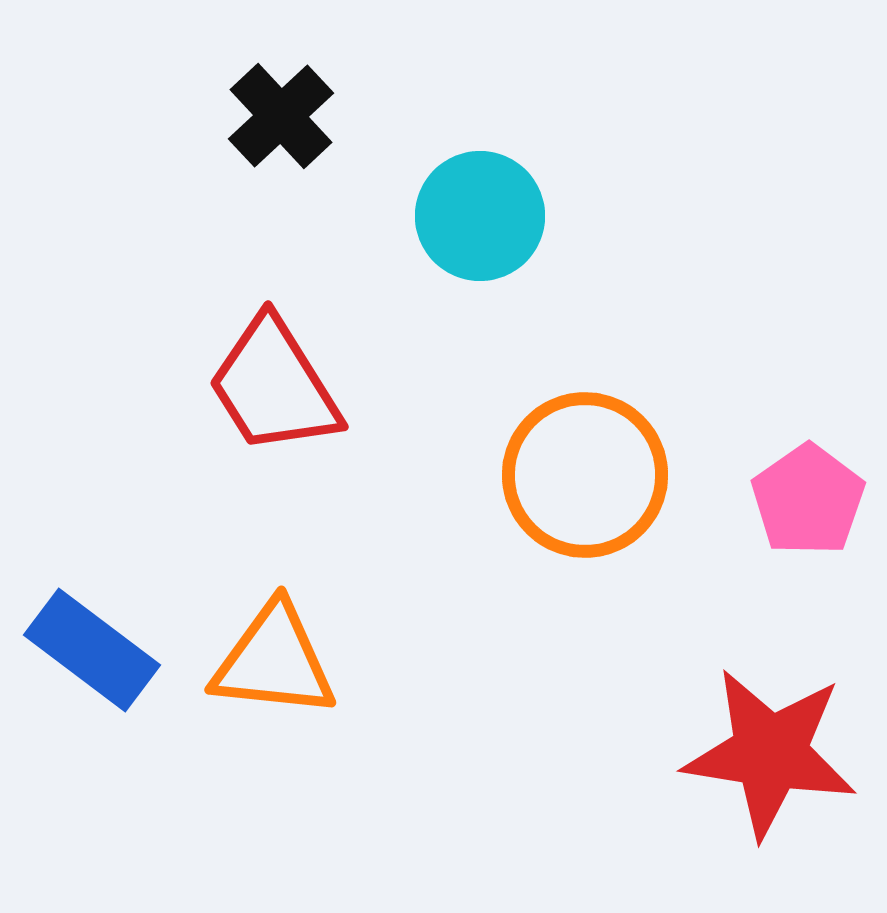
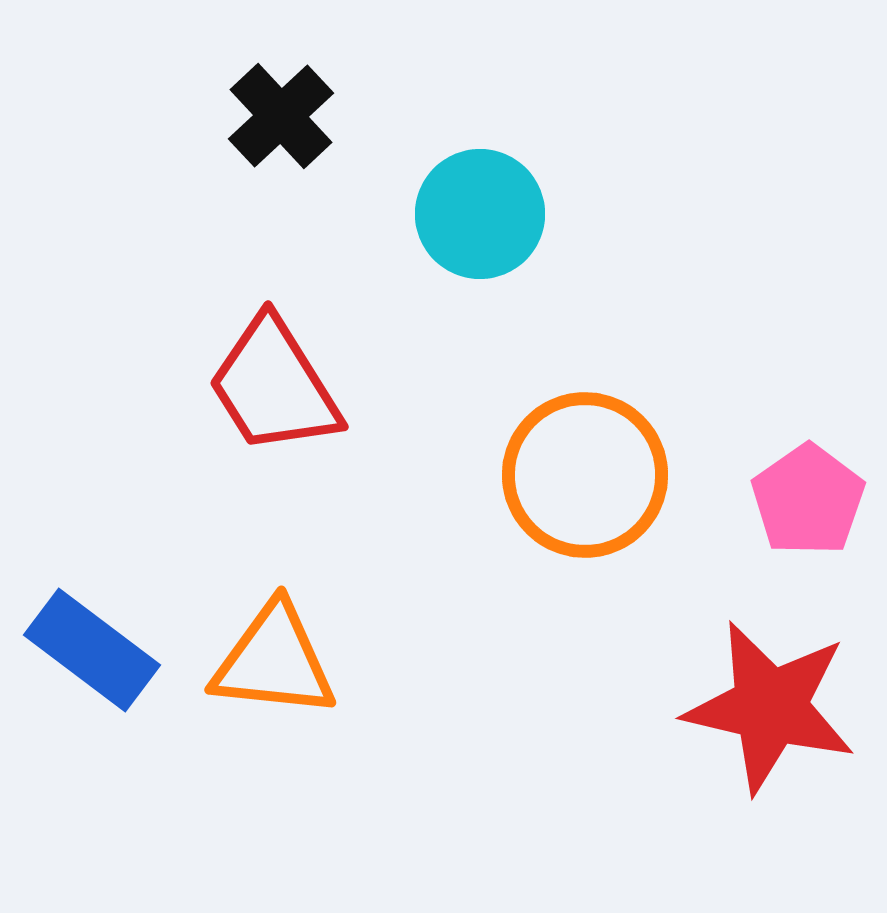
cyan circle: moved 2 px up
red star: moved 46 px up; rotated 4 degrees clockwise
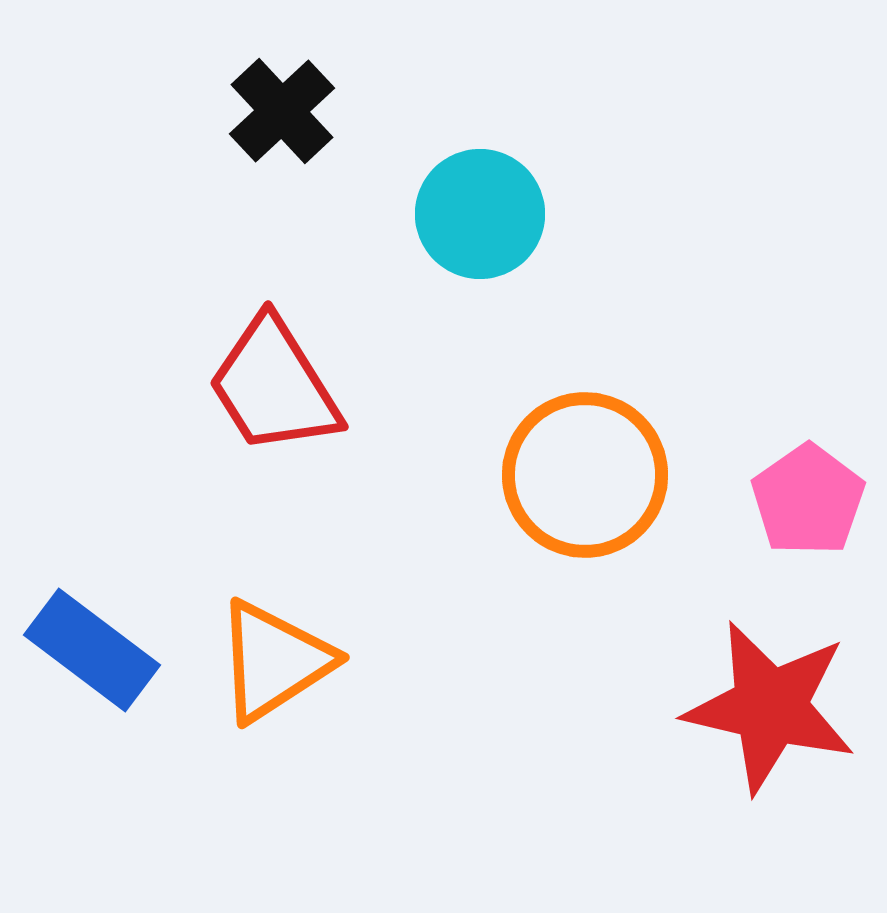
black cross: moved 1 px right, 5 px up
orange triangle: rotated 39 degrees counterclockwise
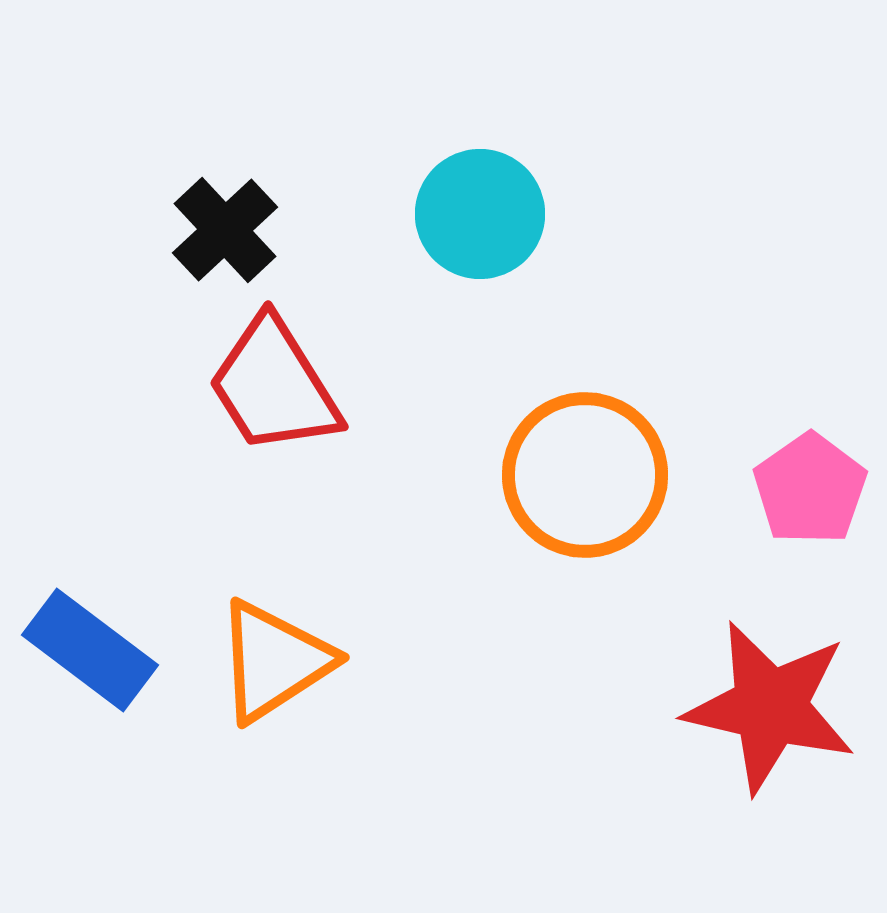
black cross: moved 57 px left, 119 px down
pink pentagon: moved 2 px right, 11 px up
blue rectangle: moved 2 px left
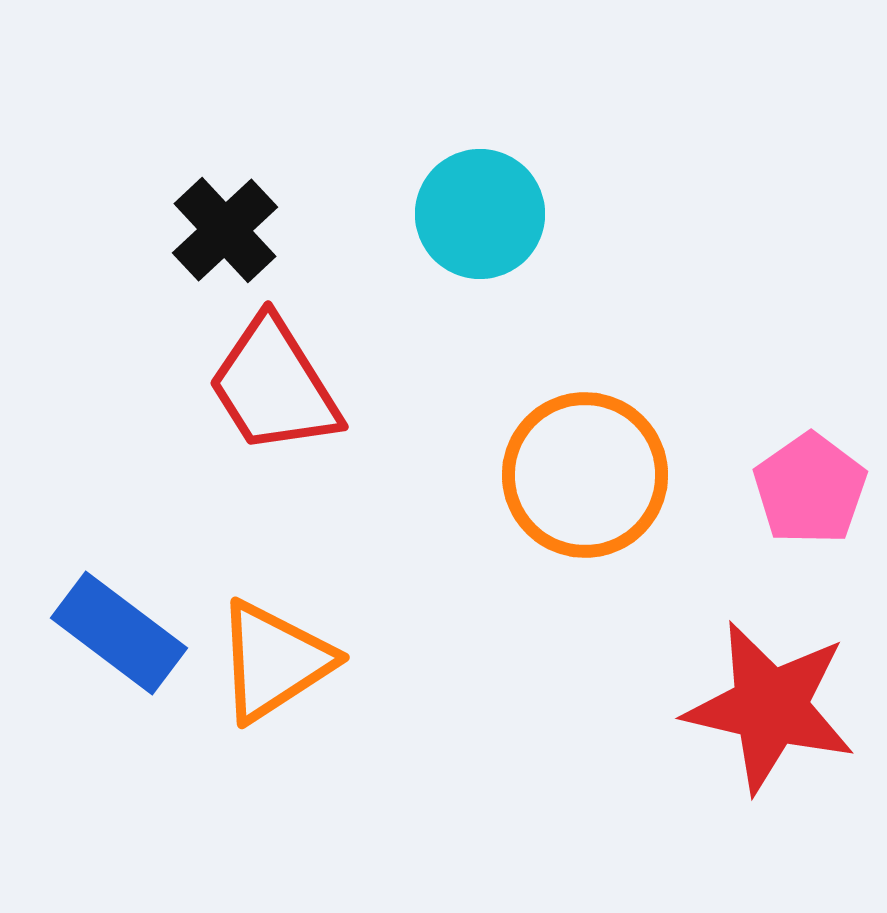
blue rectangle: moved 29 px right, 17 px up
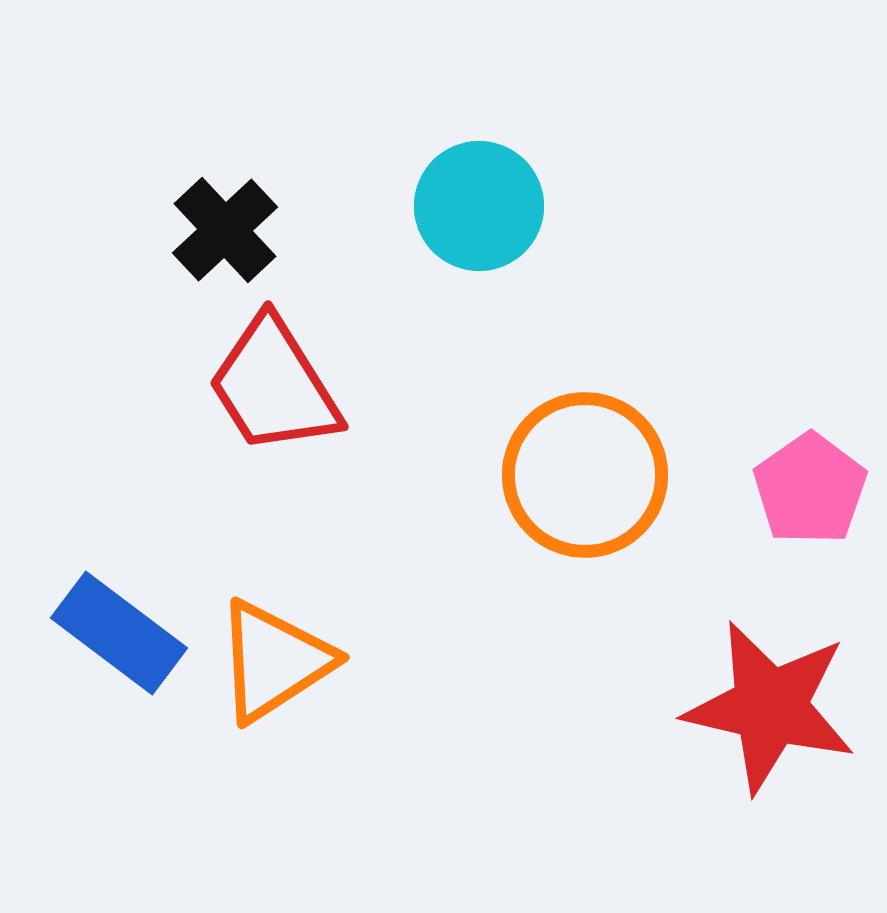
cyan circle: moved 1 px left, 8 px up
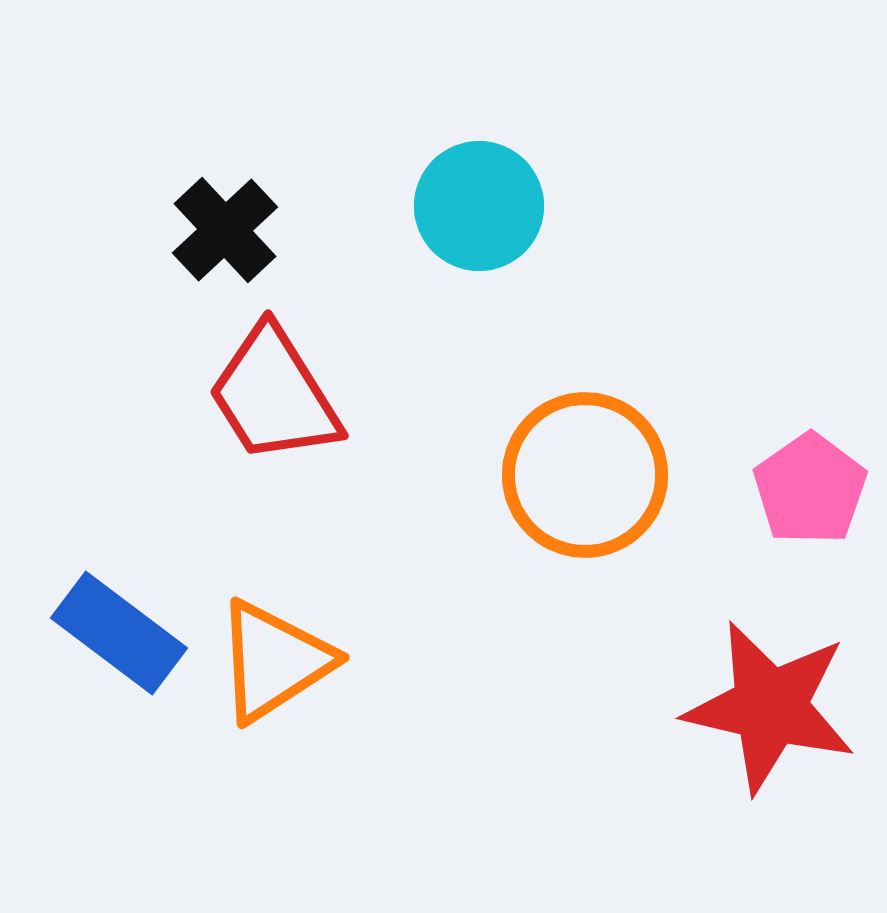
red trapezoid: moved 9 px down
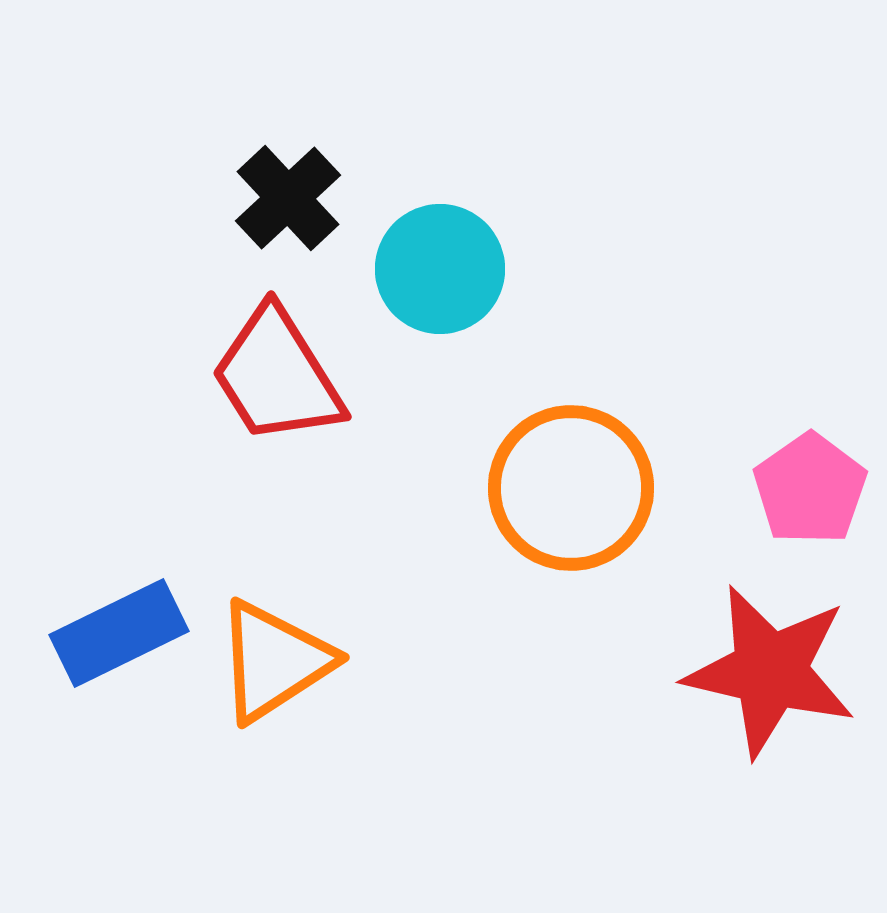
cyan circle: moved 39 px left, 63 px down
black cross: moved 63 px right, 32 px up
red trapezoid: moved 3 px right, 19 px up
orange circle: moved 14 px left, 13 px down
blue rectangle: rotated 63 degrees counterclockwise
red star: moved 36 px up
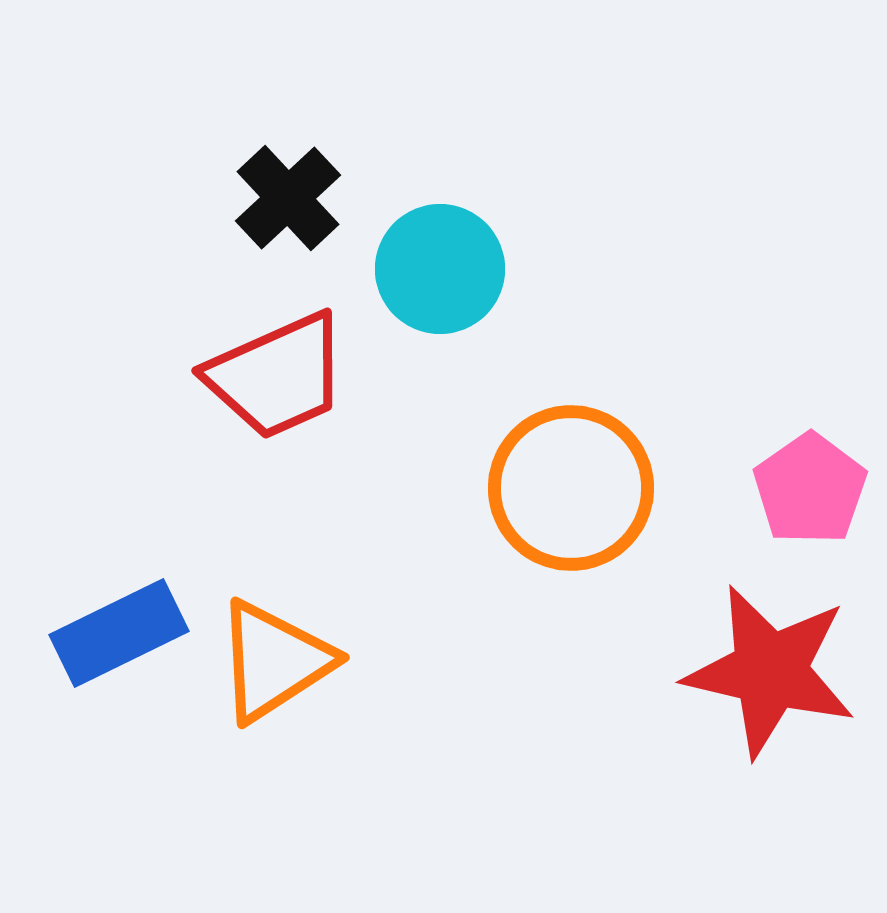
red trapezoid: rotated 82 degrees counterclockwise
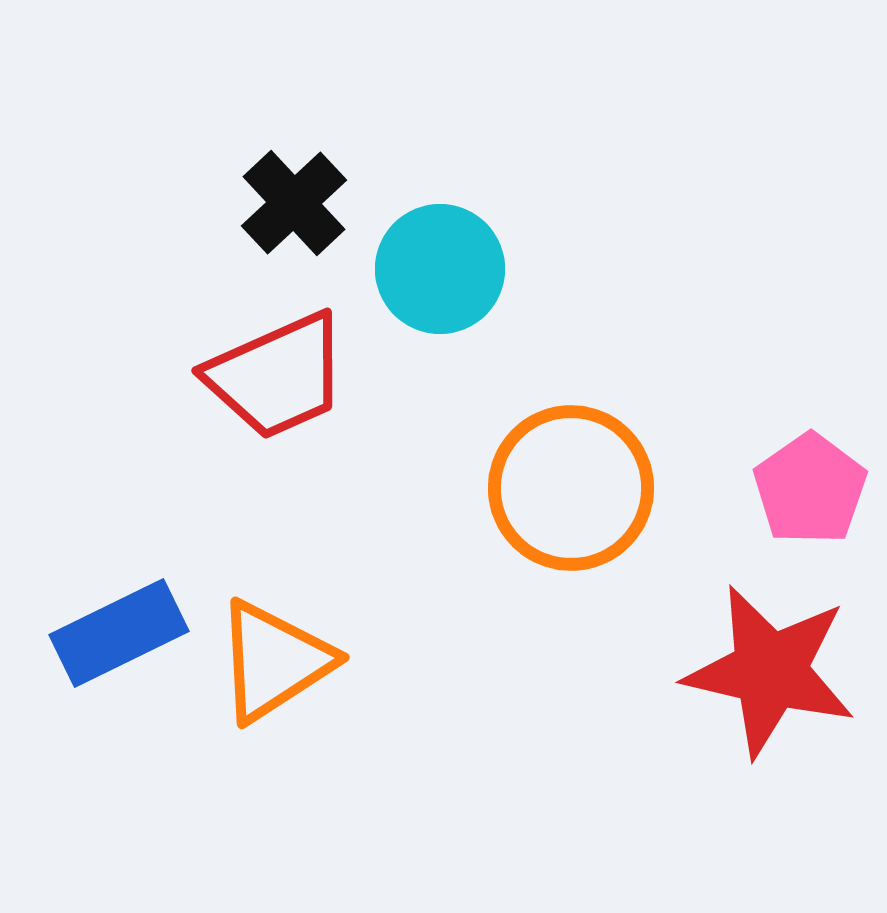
black cross: moved 6 px right, 5 px down
